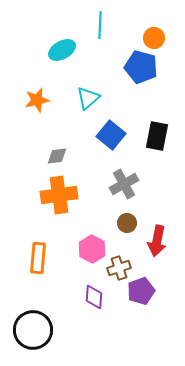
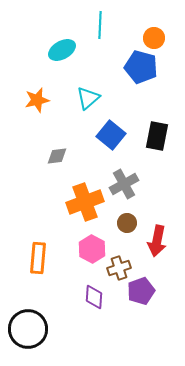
orange cross: moved 26 px right, 7 px down; rotated 12 degrees counterclockwise
black circle: moved 5 px left, 1 px up
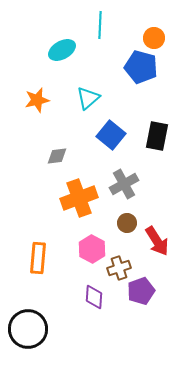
orange cross: moved 6 px left, 4 px up
red arrow: rotated 44 degrees counterclockwise
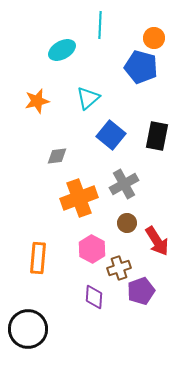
orange star: moved 1 px down
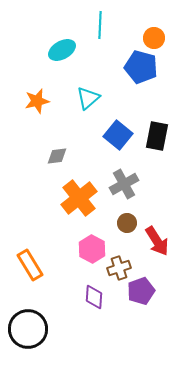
blue square: moved 7 px right
orange cross: rotated 18 degrees counterclockwise
orange rectangle: moved 8 px left, 7 px down; rotated 36 degrees counterclockwise
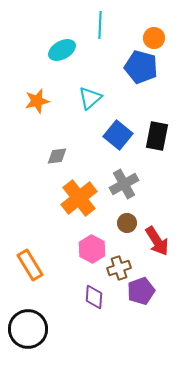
cyan triangle: moved 2 px right
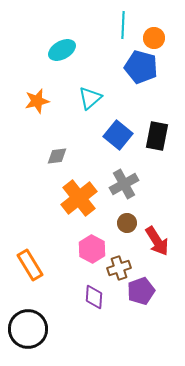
cyan line: moved 23 px right
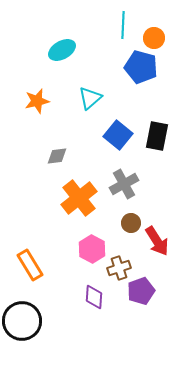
brown circle: moved 4 px right
black circle: moved 6 px left, 8 px up
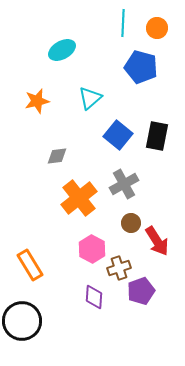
cyan line: moved 2 px up
orange circle: moved 3 px right, 10 px up
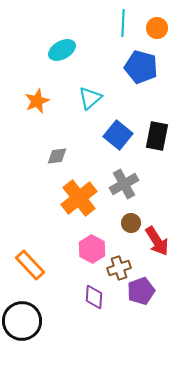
orange star: rotated 10 degrees counterclockwise
orange rectangle: rotated 12 degrees counterclockwise
